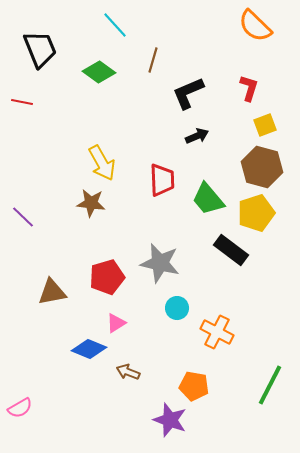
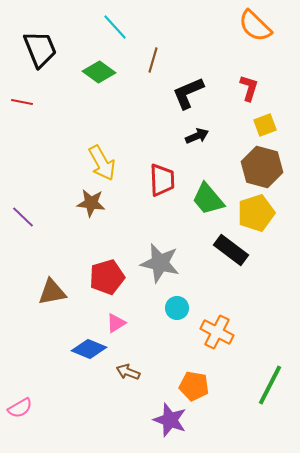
cyan line: moved 2 px down
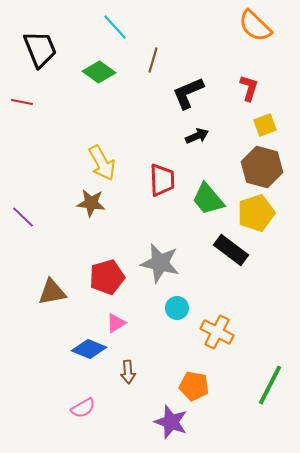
brown arrow: rotated 115 degrees counterclockwise
pink semicircle: moved 63 px right
purple star: moved 1 px right, 2 px down
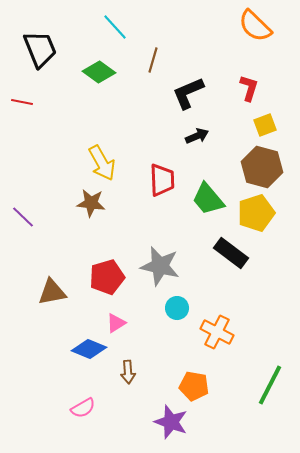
black rectangle: moved 3 px down
gray star: moved 3 px down
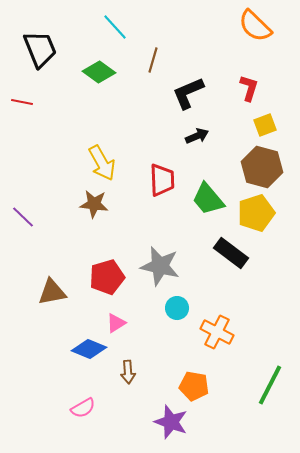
brown star: moved 3 px right, 1 px down
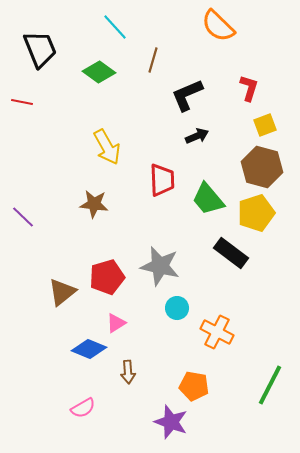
orange semicircle: moved 37 px left
black L-shape: moved 1 px left, 2 px down
yellow arrow: moved 5 px right, 16 px up
brown triangle: moved 10 px right; rotated 28 degrees counterclockwise
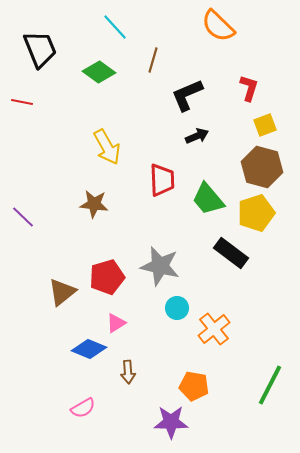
orange cross: moved 3 px left, 3 px up; rotated 24 degrees clockwise
purple star: rotated 20 degrees counterclockwise
